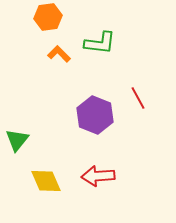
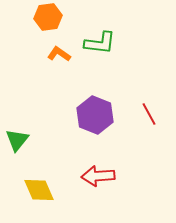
orange L-shape: rotated 10 degrees counterclockwise
red line: moved 11 px right, 16 px down
yellow diamond: moved 7 px left, 9 px down
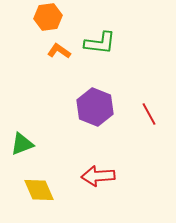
orange L-shape: moved 3 px up
purple hexagon: moved 8 px up
green triangle: moved 5 px right, 4 px down; rotated 30 degrees clockwise
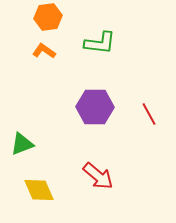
orange L-shape: moved 15 px left
purple hexagon: rotated 21 degrees counterclockwise
red arrow: rotated 136 degrees counterclockwise
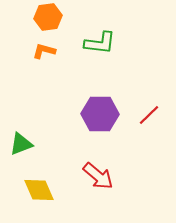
orange L-shape: rotated 20 degrees counterclockwise
purple hexagon: moved 5 px right, 7 px down
red line: moved 1 px down; rotated 75 degrees clockwise
green triangle: moved 1 px left
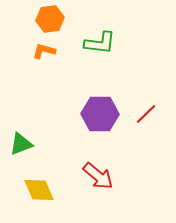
orange hexagon: moved 2 px right, 2 px down
red line: moved 3 px left, 1 px up
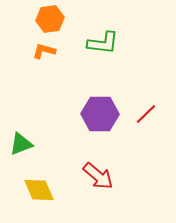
green L-shape: moved 3 px right
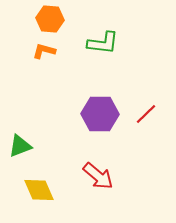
orange hexagon: rotated 12 degrees clockwise
green triangle: moved 1 px left, 2 px down
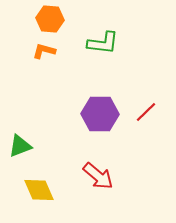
red line: moved 2 px up
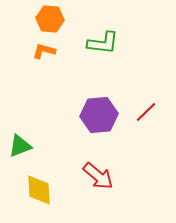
purple hexagon: moved 1 px left, 1 px down; rotated 6 degrees counterclockwise
yellow diamond: rotated 20 degrees clockwise
